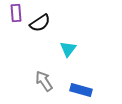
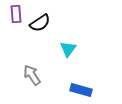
purple rectangle: moved 1 px down
gray arrow: moved 12 px left, 6 px up
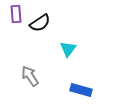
gray arrow: moved 2 px left, 1 px down
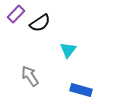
purple rectangle: rotated 48 degrees clockwise
cyan triangle: moved 1 px down
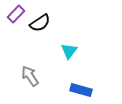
cyan triangle: moved 1 px right, 1 px down
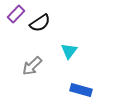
gray arrow: moved 2 px right, 10 px up; rotated 100 degrees counterclockwise
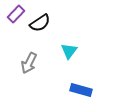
gray arrow: moved 3 px left, 3 px up; rotated 20 degrees counterclockwise
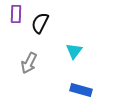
purple rectangle: rotated 42 degrees counterclockwise
black semicircle: rotated 150 degrees clockwise
cyan triangle: moved 5 px right
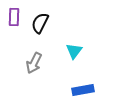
purple rectangle: moved 2 px left, 3 px down
gray arrow: moved 5 px right
blue rectangle: moved 2 px right; rotated 25 degrees counterclockwise
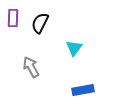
purple rectangle: moved 1 px left, 1 px down
cyan triangle: moved 3 px up
gray arrow: moved 3 px left, 4 px down; rotated 125 degrees clockwise
